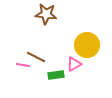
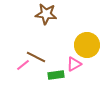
pink line: rotated 48 degrees counterclockwise
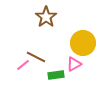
brown star: moved 3 px down; rotated 30 degrees clockwise
yellow circle: moved 4 px left, 2 px up
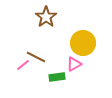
green rectangle: moved 1 px right, 2 px down
